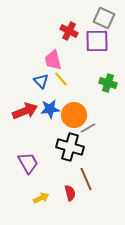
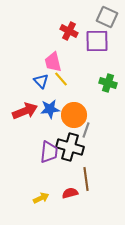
gray square: moved 3 px right, 1 px up
pink trapezoid: moved 2 px down
gray line: moved 2 px left, 2 px down; rotated 42 degrees counterclockwise
purple trapezoid: moved 21 px right, 11 px up; rotated 35 degrees clockwise
brown line: rotated 15 degrees clockwise
red semicircle: rotated 91 degrees counterclockwise
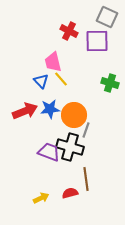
green cross: moved 2 px right
purple trapezoid: rotated 75 degrees counterclockwise
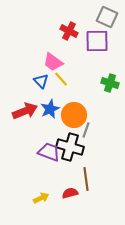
pink trapezoid: rotated 40 degrees counterclockwise
blue star: rotated 18 degrees counterclockwise
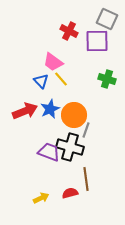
gray square: moved 2 px down
green cross: moved 3 px left, 4 px up
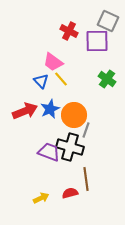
gray square: moved 1 px right, 2 px down
green cross: rotated 18 degrees clockwise
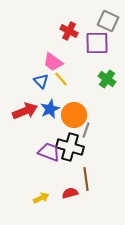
purple square: moved 2 px down
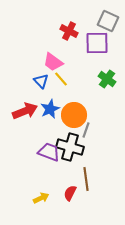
red semicircle: rotated 49 degrees counterclockwise
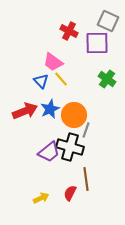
purple trapezoid: rotated 120 degrees clockwise
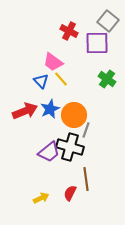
gray square: rotated 15 degrees clockwise
